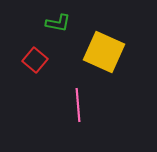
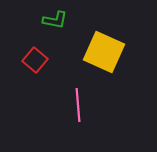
green L-shape: moved 3 px left, 3 px up
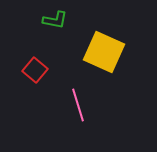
red square: moved 10 px down
pink line: rotated 12 degrees counterclockwise
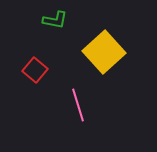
yellow square: rotated 24 degrees clockwise
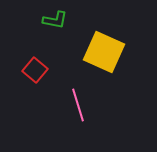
yellow square: rotated 24 degrees counterclockwise
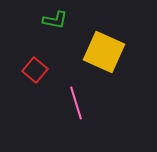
pink line: moved 2 px left, 2 px up
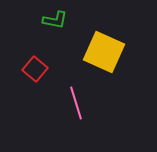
red square: moved 1 px up
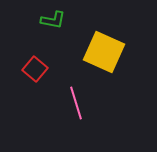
green L-shape: moved 2 px left
